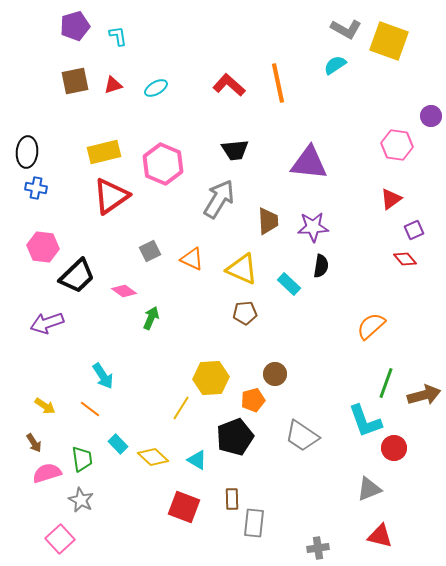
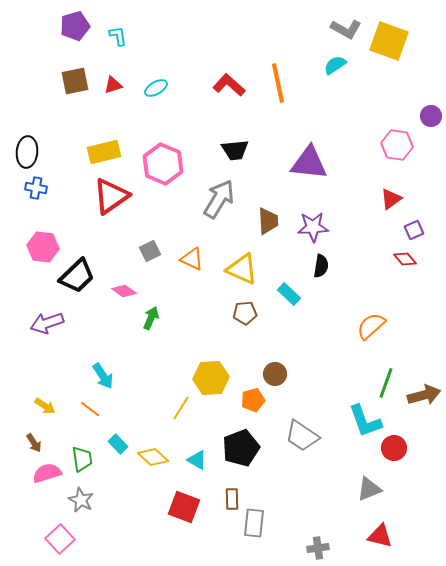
cyan rectangle at (289, 284): moved 10 px down
black pentagon at (235, 437): moved 6 px right, 11 px down
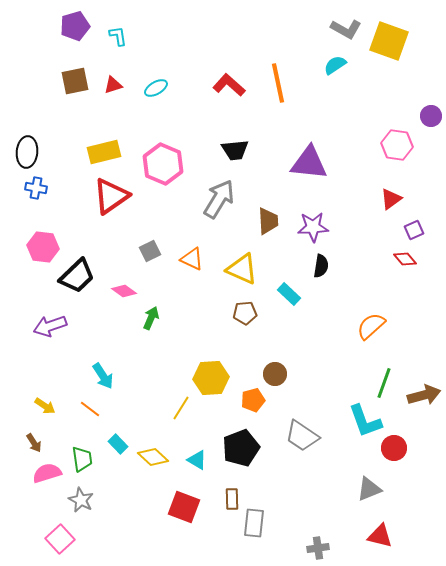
purple arrow at (47, 323): moved 3 px right, 3 px down
green line at (386, 383): moved 2 px left
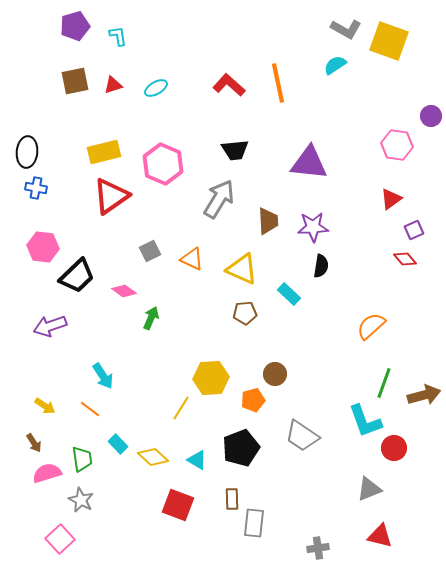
red square at (184, 507): moved 6 px left, 2 px up
